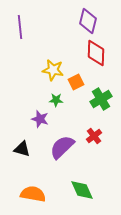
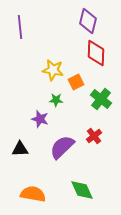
green cross: rotated 20 degrees counterclockwise
black triangle: moved 2 px left; rotated 18 degrees counterclockwise
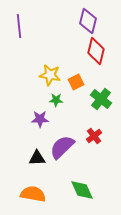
purple line: moved 1 px left, 1 px up
red diamond: moved 2 px up; rotated 12 degrees clockwise
yellow star: moved 3 px left, 5 px down
purple star: rotated 18 degrees counterclockwise
black triangle: moved 17 px right, 9 px down
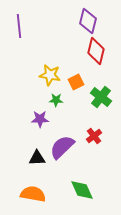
green cross: moved 2 px up
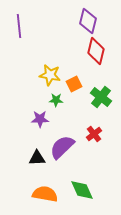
orange square: moved 2 px left, 2 px down
red cross: moved 2 px up
orange semicircle: moved 12 px right
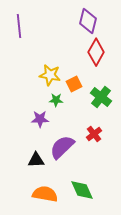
red diamond: moved 1 px down; rotated 16 degrees clockwise
black triangle: moved 1 px left, 2 px down
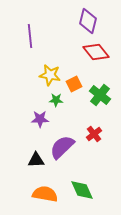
purple line: moved 11 px right, 10 px down
red diamond: rotated 68 degrees counterclockwise
green cross: moved 1 px left, 2 px up
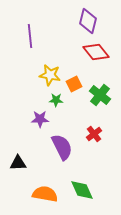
purple semicircle: rotated 108 degrees clockwise
black triangle: moved 18 px left, 3 px down
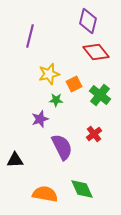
purple line: rotated 20 degrees clockwise
yellow star: moved 1 px left, 1 px up; rotated 25 degrees counterclockwise
purple star: rotated 18 degrees counterclockwise
black triangle: moved 3 px left, 3 px up
green diamond: moved 1 px up
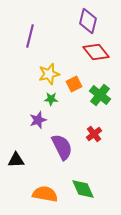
green star: moved 5 px left, 1 px up
purple star: moved 2 px left, 1 px down
black triangle: moved 1 px right
green diamond: moved 1 px right
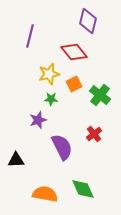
red diamond: moved 22 px left
